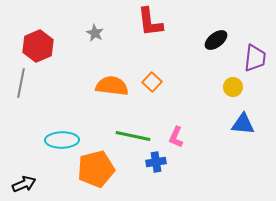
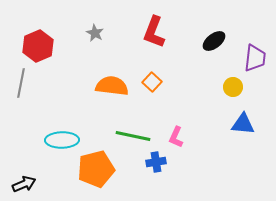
red L-shape: moved 4 px right, 10 px down; rotated 28 degrees clockwise
black ellipse: moved 2 px left, 1 px down
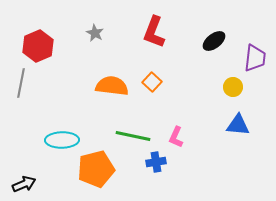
blue triangle: moved 5 px left, 1 px down
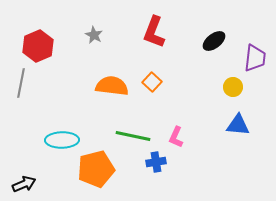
gray star: moved 1 px left, 2 px down
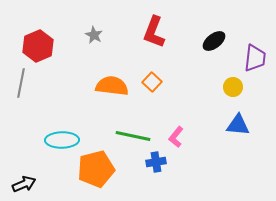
pink L-shape: rotated 15 degrees clockwise
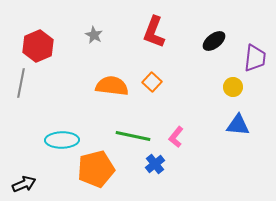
blue cross: moved 1 px left, 2 px down; rotated 30 degrees counterclockwise
